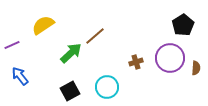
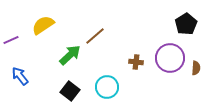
black pentagon: moved 3 px right, 1 px up
purple line: moved 1 px left, 5 px up
green arrow: moved 1 px left, 2 px down
brown cross: rotated 24 degrees clockwise
black square: rotated 24 degrees counterclockwise
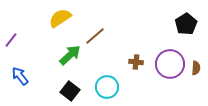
yellow semicircle: moved 17 px right, 7 px up
purple line: rotated 28 degrees counterclockwise
purple circle: moved 6 px down
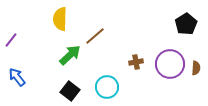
yellow semicircle: moved 1 px down; rotated 55 degrees counterclockwise
brown cross: rotated 16 degrees counterclockwise
blue arrow: moved 3 px left, 1 px down
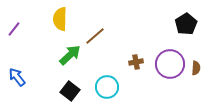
purple line: moved 3 px right, 11 px up
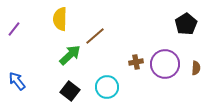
purple circle: moved 5 px left
blue arrow: moved 4 px down
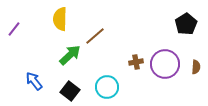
brown semicircle: moved 1 px up
blue arrow: moved 17 px right
